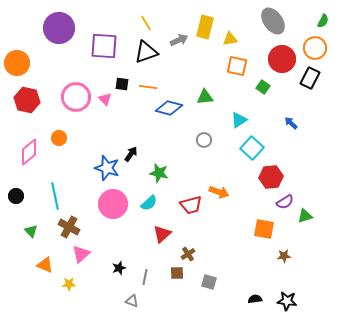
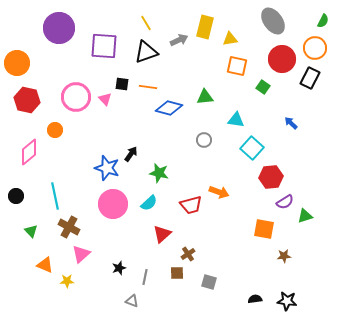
cyan triangle at (239, 120): moved 3 px left; rotated 42 degrees clockwise
orange circle at (59, 138): moved 4 px left, 8 px up
yellow star at (69, 284): moved 2 px left, 3 px up
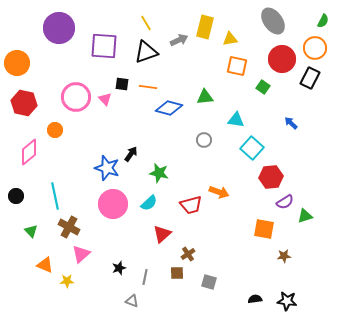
red hexagon at (27, 100): moved 3 px left, 3 px down
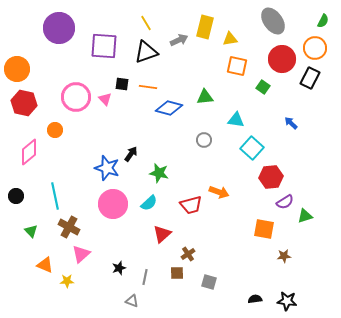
orange circle at (17, 63): moved 6 px down
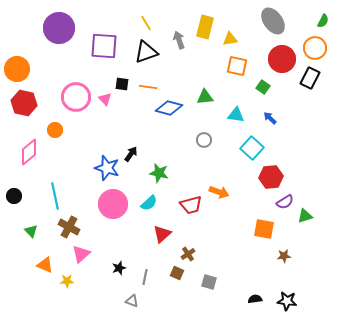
gray arrow at (179, 40): rotated 84 degrees counterclockwise
cyan triangle at (236, 120): moved 5 px up
blue arrow at (291, 123): moved 21 px left, 5 px up
black circle at (16, 196): moved 2 px left
brown square at (177, 273): rotated 24 degrees clockwise
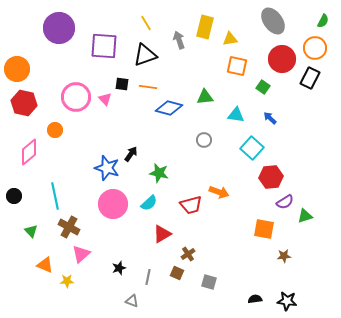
black triangle at (146, 52): moved 1 px left, 3 px down
red triangle at (162, 234): rotated 12 degrees clockwise
gray line at (145, 277): moved 3 px right
